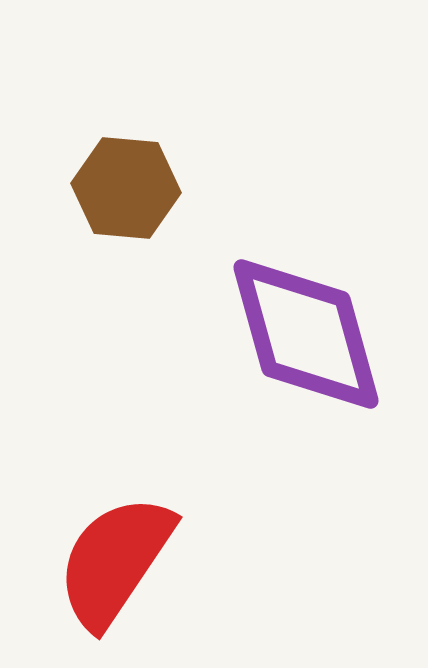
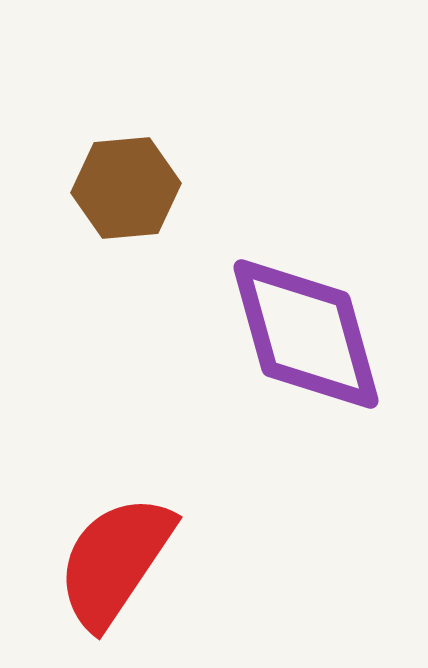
brown hexagon: rotated 10 degrees counterclockwise
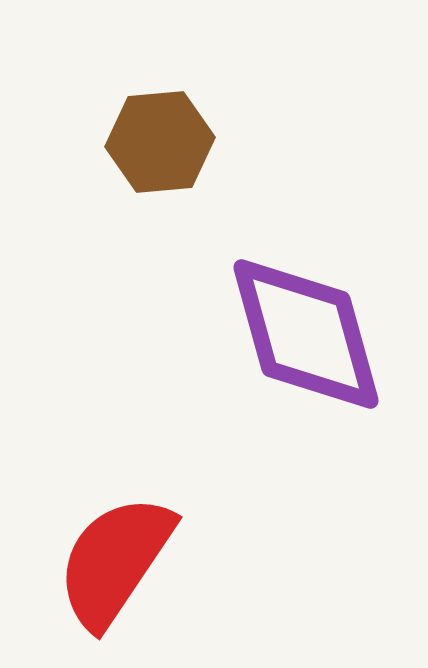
brown hexagon: moved 34 px right, 46 px up
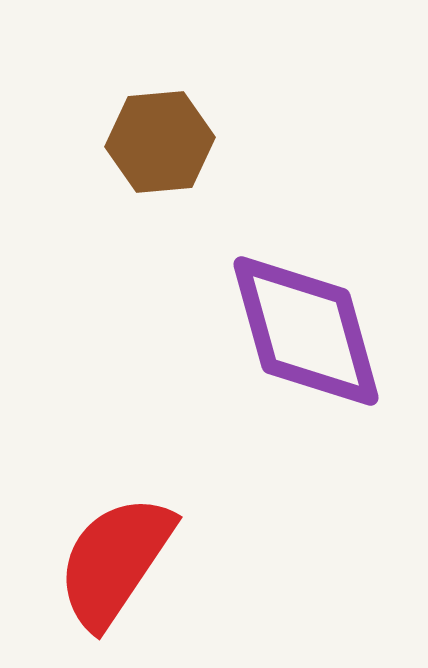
purple diamond: moved 3 px up
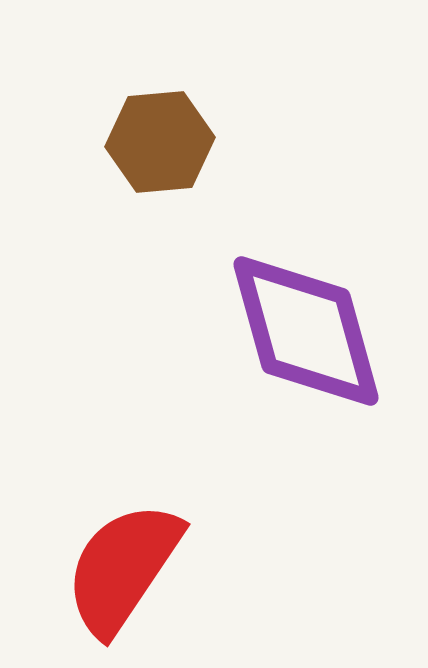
red semicircle: moved 8 px right, 7 px down
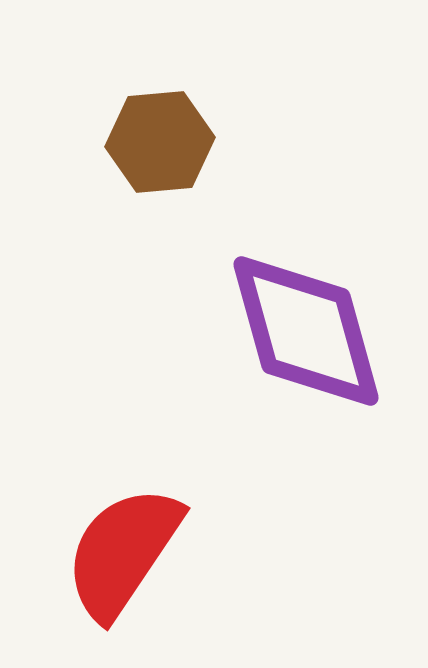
red semicircle: moved 16 px up
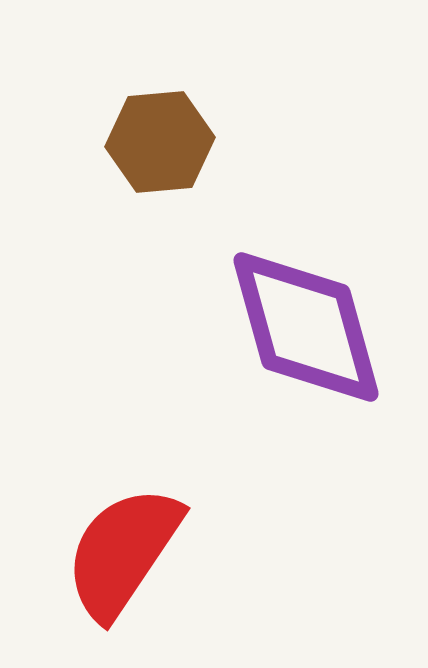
purple diamond: moved 4 px up
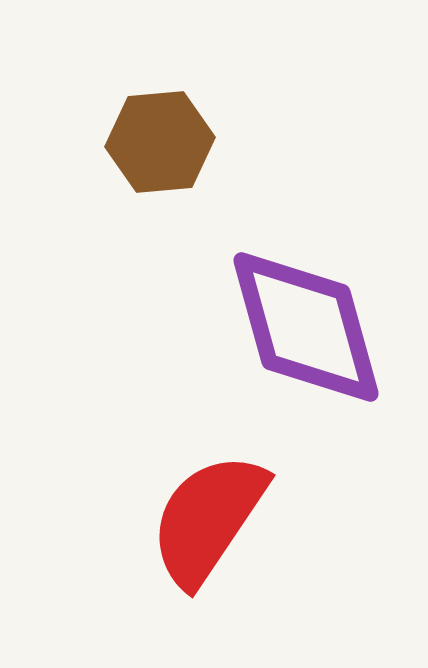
red semicircle: moved 85 px right, 33 px up
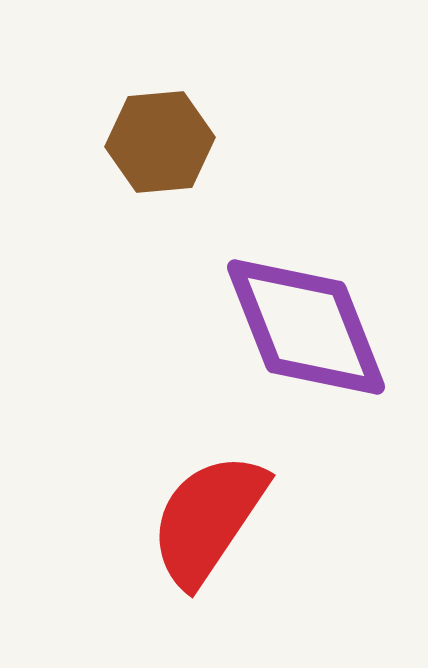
purple diamond: rotated 6 degrees counterclockwise
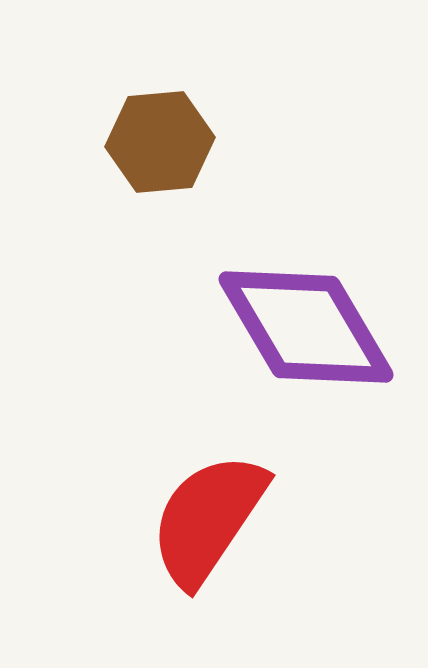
purple diamond: rotated 9 degrees counterclockwise
